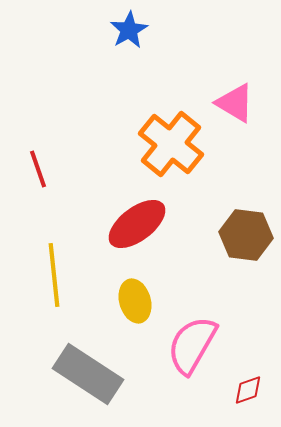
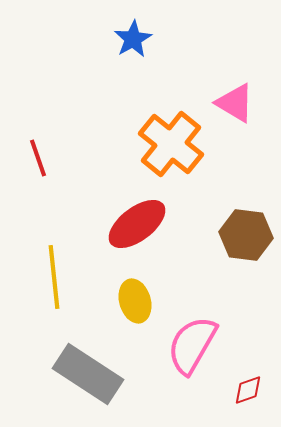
blue star: moved 4 px right, 9 px down
red line: moved 11 px up
yellow line: moved 2 px down
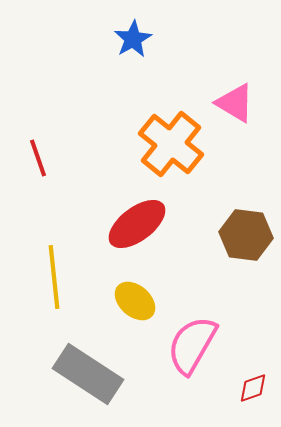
yellow ellipse: rotated 33 degrees counterclockwise
red diamond: moved 5 px right, 2 px up
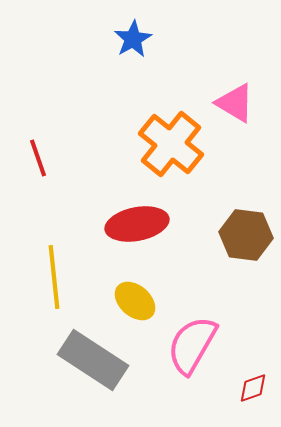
red ellipse: rotated 26 degrees clockwise
gray rectangle: moved 5 px right, 14 px up
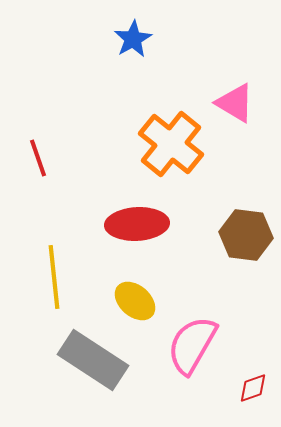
red ellipse: rotated 8 degrees clockwise
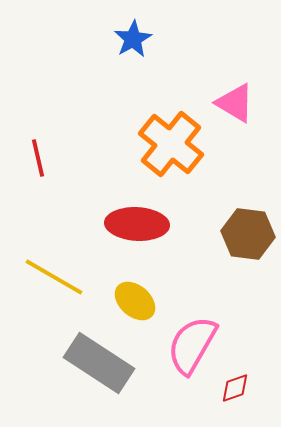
red line: rotated 6 degrees clockwise
red ellipse: rotated 6 degrees clockwise
brown hexagon: moved 2 px right, 1 px up
yellow line: rotated 54 degrees counterclockwise
gray rectangle: moved 6 px right, 3 px down
red diamond: moved 18 px left
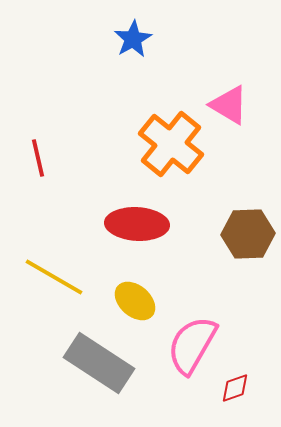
pink triangle: moved 6 px left, 2 px down
brown hexagon: rotated 9 degrees counterclockwise
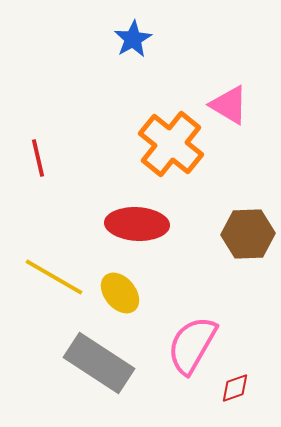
yellow ellipse: moved 15 px left, 8 px up; rotated 9 degrees clockwise
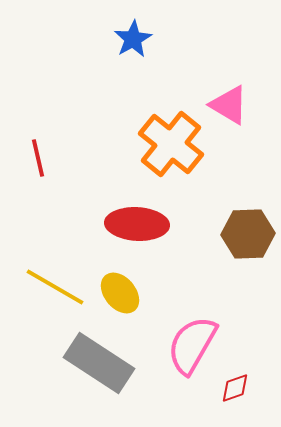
yellow line: moved 1 px right, 10 px down
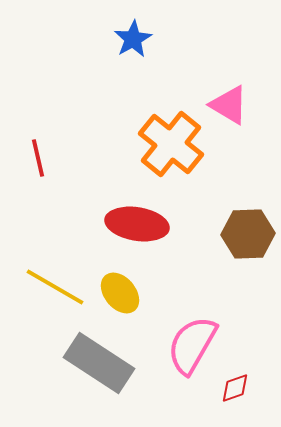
red ellipse: rotated 6 degrees clockwise
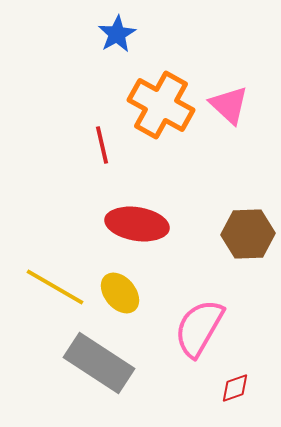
blue star: moved 16 px left, 5 px up
pink triangle: rotated 12 degrees clockwise
orange cross: moved 10 px left, 39 px up; rotated 10 degrees counterclockwise
red line: moved 64 px right, 13 px up
pink semicircle: moved 7 px right, 17 px up
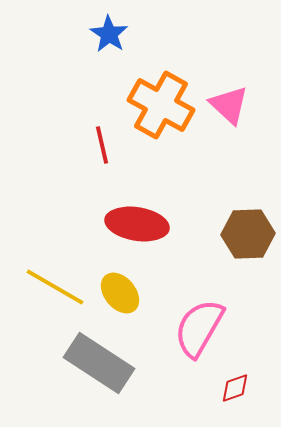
blue star: moved 8 px left; rotated 9 degrees counterclockwise
